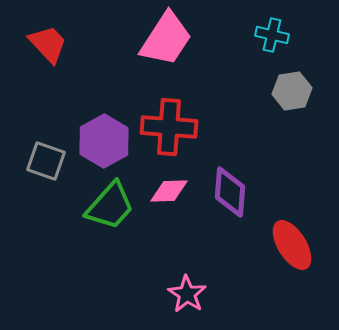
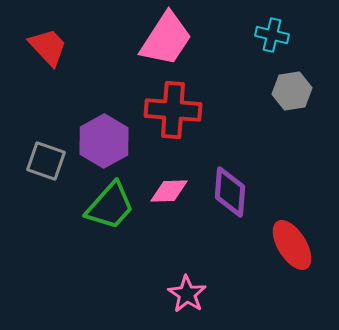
red trapezoid: moved 3 px down
red cross: moved 4 px right, 17 px up
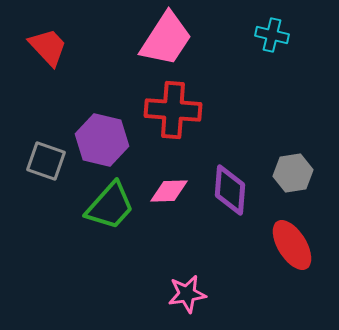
gray hexagon: moved 1 px right, 82 px down
purple hexagon: moved 2 px left, 1 px up; rotated 18 degrees counterclockwise
purple diamond: moved 2 px up
pink star: rotated 30 degrees clockwise
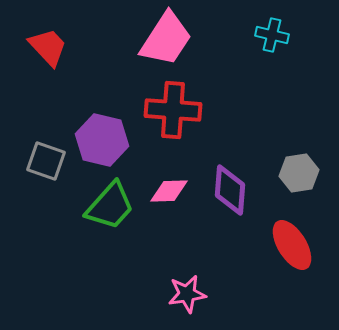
gray hexagon: moved 6 px right
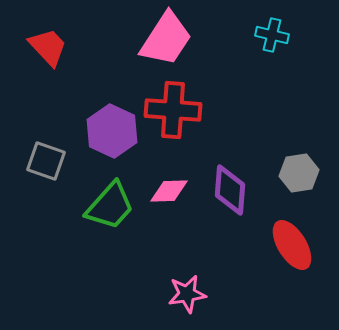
purple hexagon: moved 10 px right, 9 px up; rotated 12 degrees clockwise
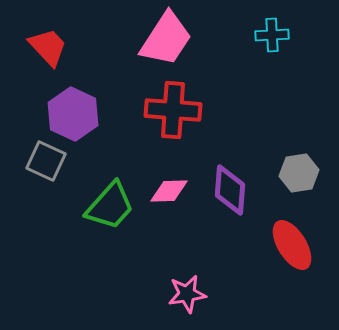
cyan cross: rotated 16 degrees counterclockwise
purple hexagon: moved 39 px left, 17 px up
gray square: rotated 6 degrees clockwise
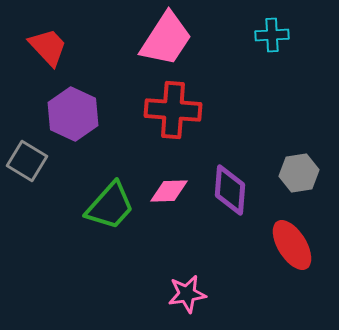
gray square: moved 19 px left; rotated 6 degrees clockwise
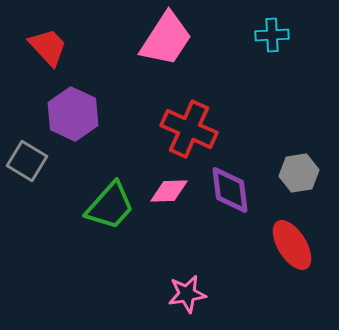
red cross: moved 16 px right, 19 px down; rotated 20 degrees clockwise
purple diamond: rotated 12 degrees counterclockwise
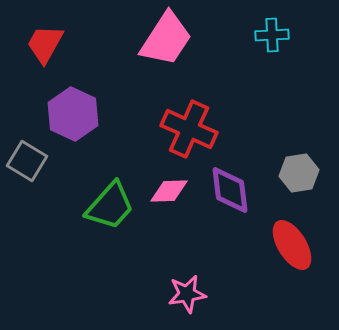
red trapezoid: moved 3 px left, 3 px up; rotated 108 degrees counterclockwise
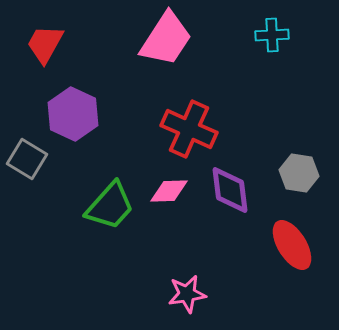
gray square: moved 2 px up
gray hexagon: rotated 18 degrees clockwise
